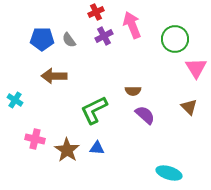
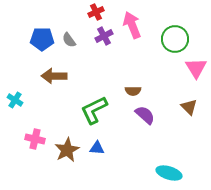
brown star: rotated 10 degrees clockwise
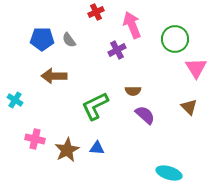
purple cross: moved 13 px right, 14 px down
green L-shape: moved 1 px right, 4 px up
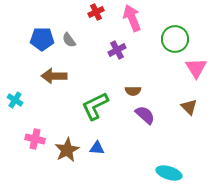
pink arrow: moved 7 px up
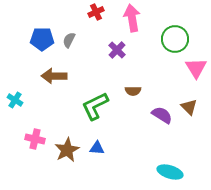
pink arrow: rotated 12 degrees clockwise
gray semicircle: rotated 63 degrees clockwise
purple cross: rotated 18 degrees counterclockwise
purple semicircle: moved 17 px right; rotated 10 degrees counterclockwise
cyan ellipse: moved 1 px right, 1 px up
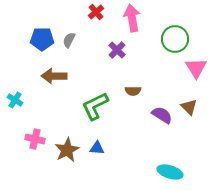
red cross: rotated 14 degrees counterclockwise
